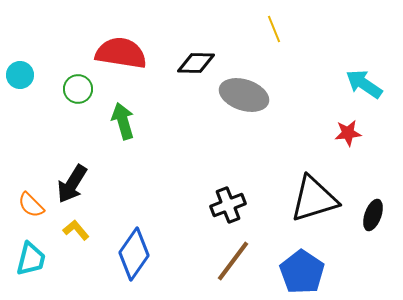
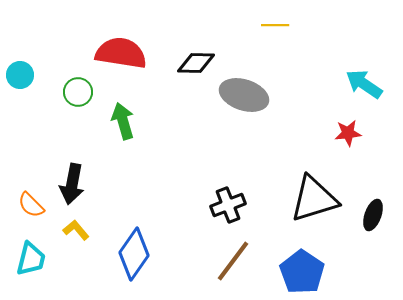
yellow line: moved 1 px right, 4 px up; rotated 68 degrees counterclockwise
green circle: moved 3 px down
black arrow: rotated 21 degrees counterclockwise
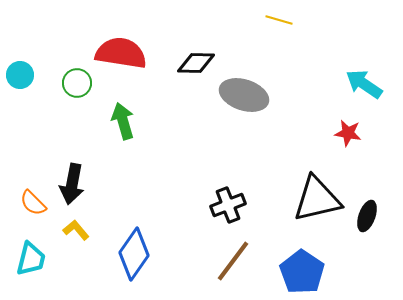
yellow line: moved 4 px right, 5 px up; rotated 16 degrees clockwise
green circle: moved 1 px left, 9 px up
red star: rotated 16 degrees clockwise
black triangle: moved 3 px right; rotated 4 degrees clockwise
orange semicircle: moved 2 px right, 2 px up
black ellipse: moved 6 px left, 1 px down
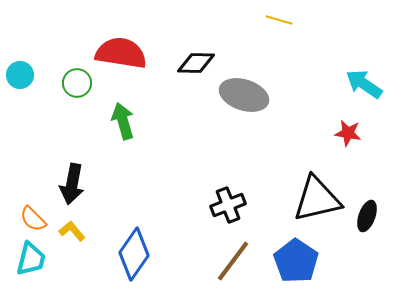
orange semicircle: moved 16 px down
yellow L-shape: moved 4 px left, 1 px down
blue pentagon: moved 6 px left, 11 px up
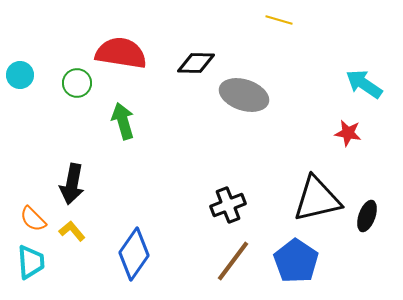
cyan trapezoid: moved 3 px down; rotated 18 degrees counterclockwise
